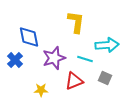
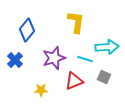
blue diamond: moved 2 px left, 7 px up; rotated 50 degrees clockwise
cyan arrow: moved 2 px down
gray square: moved 1 px left, 1 px up
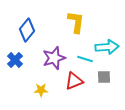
gray square: rotated 24 degrees counterclockwise
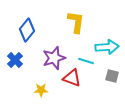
cyan line: moved 1 px right, 2 px down
gray square: moved 8 px right, 1 px up; rotated 16 degrees clockwise
red triangle: moved 2 px left, 3 px up; rotated 42 degrees clockwise
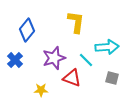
cyan line: moved 1 px up; rotated 28 degrees clockwise
gray square: moved 2 px down
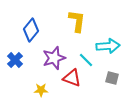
yellow L-shape: moved 1 px right, 1 px up
blue diamond: moved 4 px right
cyan arrow: moved 1 px right, 1 px up
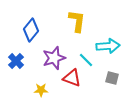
blue cross: moved 1 px right, 1 px down
